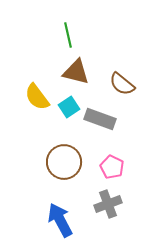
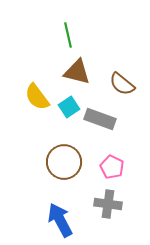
brown triangle: moved 1 px right
gray cross: rotated 28 degrees clockwise
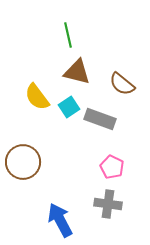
brown circle: moved 41 px left
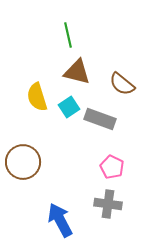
yellow semicircle: rotated 20 degrees clockwise
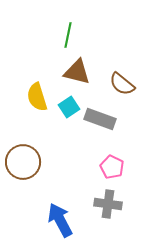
green line: rotated 25 degrees clockwise
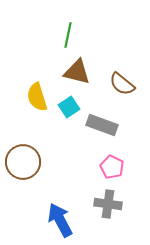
gray rectangle: moved 2 px right, 6 px down
